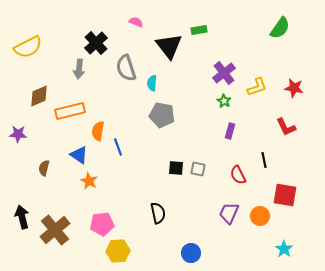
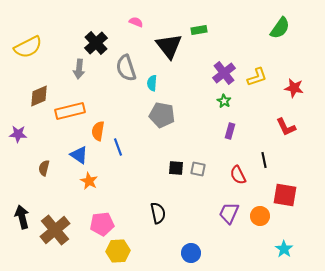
yellow L-shape: moved 10 px up
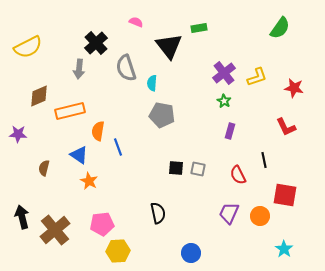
green rectangle: moved 2 px up
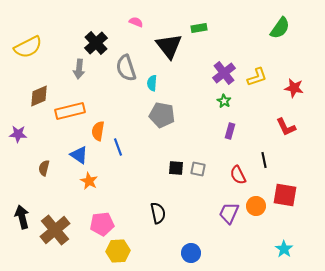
orange circle: moved 4 px left, 10 px up
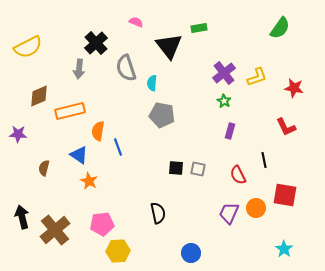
orange circle: moved 2 px down
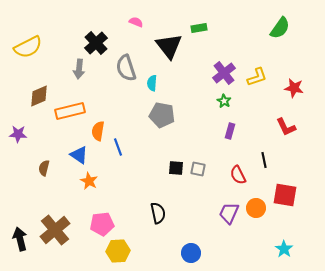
black arrow: moved 2 px left, 22 px down
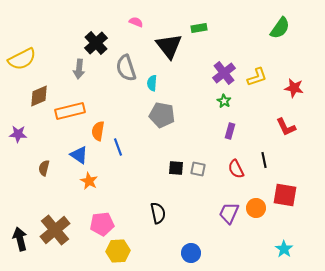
yellow semicircle: moved 6 px left, 12 px down
red semicircle: moved 2 px left, 6 px up
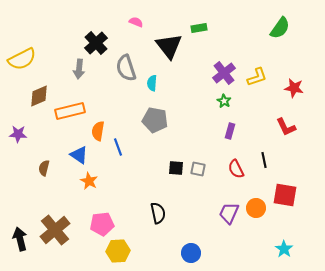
gray pentagon: moved 7 px left, 5 px down
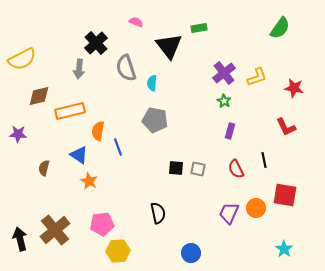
brown diamond: rotated 10 degrees clockwise
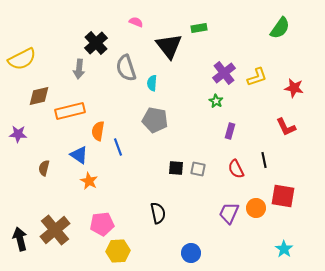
green star: moved 8 px left
red square: moved 2 px left, 1 px down
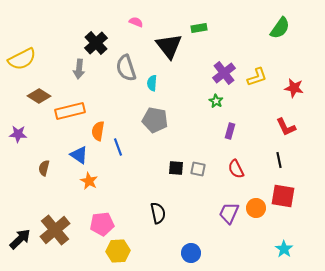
brown diamond: rotated 45 degrees clockwise
black line: moved 15 px right
black arrow: rotated 60 degrees clockwise
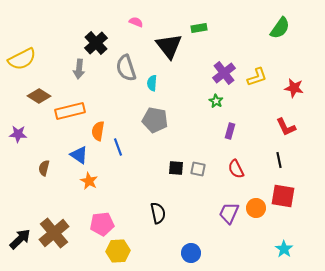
brown cross: moved 1 px left, 3 px down
